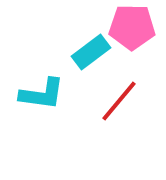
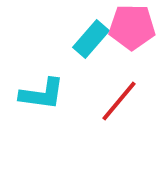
cyan rectangle: moved 13 px up; rotated 12 degrees counterclockwise
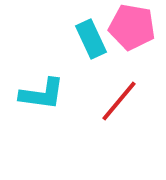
pink pentagon: rotated 9 degrees clockwise
cyan rectangle: rotated 66 degrees counterclockwise
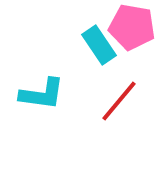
cyan rectangle: moved 8 px right, 6 px down; rotated 9 degrees counterclockwise
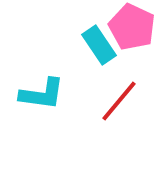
pink pentagon: rotated 15 degrees clockwise
